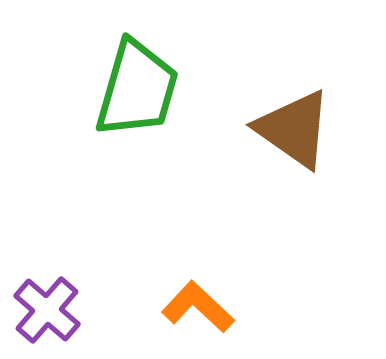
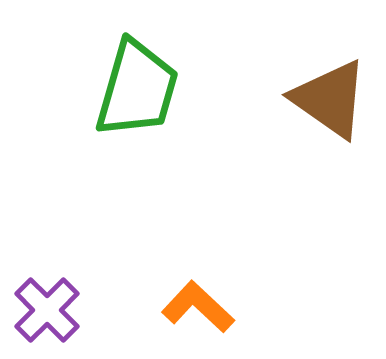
brown triangle: moved 36 px right, 30 px up
purple cross: rotated 4 degrees clockwise
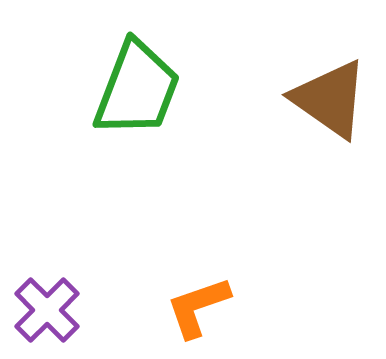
green trapezoid: rotated 5 degrees clockwise
orange L-shape: rotated 62 degrees counterclockwise
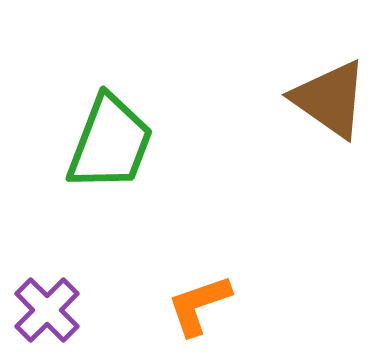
green trapezoid: moved 27 px left, 54 px down
orange L-shape: moved 1 px right, 2 px up
